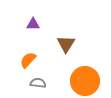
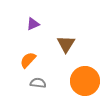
purple triangle: rotated 24 degrees counterclockwise
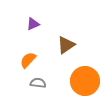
brown triangle: moved 1 px down; rotated 24 degrees clockwise
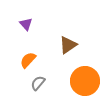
purple triangle: moved 7 px left; rotated 48 degrees counterclockwise
brown triangle: moved 2 px right
gray semicircle: rotated 56 degrees counterclockwise
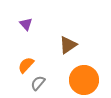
orange semicircle: moved 2 px left, 5 px down
orange circle: moved 1 px left, 1 px up
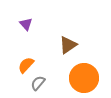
orange circle: moved 2 px up
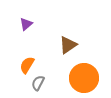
purple triangle: rotated 32 degrees clockwise
orange semicircle: moved 1 px right; rotated 12 degrees counterclockwise
gray semicircle: rotated 14 degrees counterclockwise
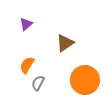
brown triangle: moved 3 px left, 2 px up
orange circle: moved 1 px right, 2 px down
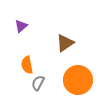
purple triangle: moved 5 px left, 2 px down
orange semicircle: rotated 42 degrees counterclockwise
orange circle: moved 7 px left
